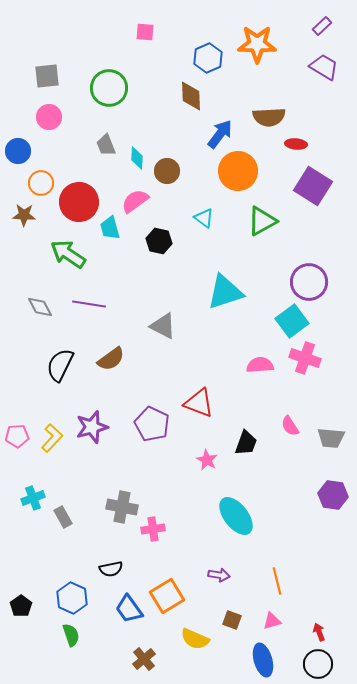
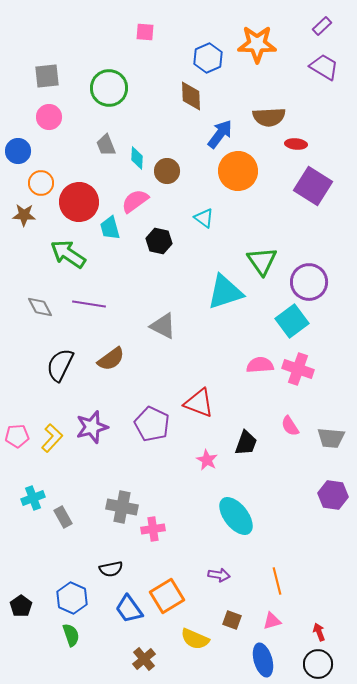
green triangle at (262, 221): moved 40 px down; rotated 36 degrees counterclockwise
pink cross at (305, 358): moved 7 px left, 11 px down
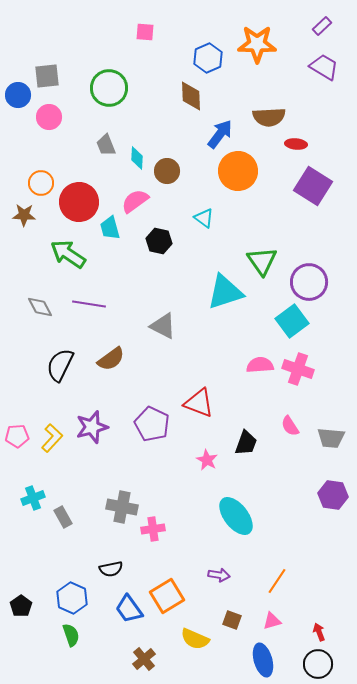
blue circle at (18, 151): moved 56 px up
orange line at (277, 581): rotated 48 degrees clockwise
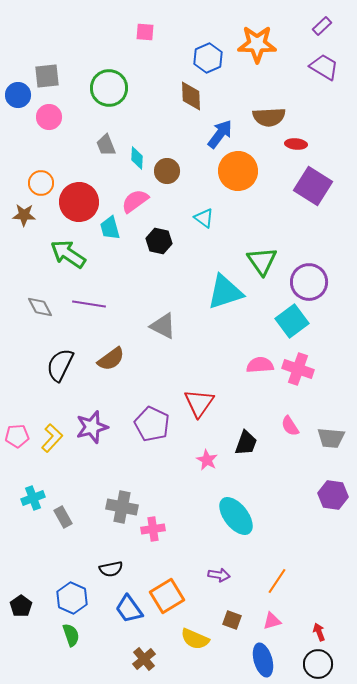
red triangle at (199, 403): rotated 44 degrees clockwise
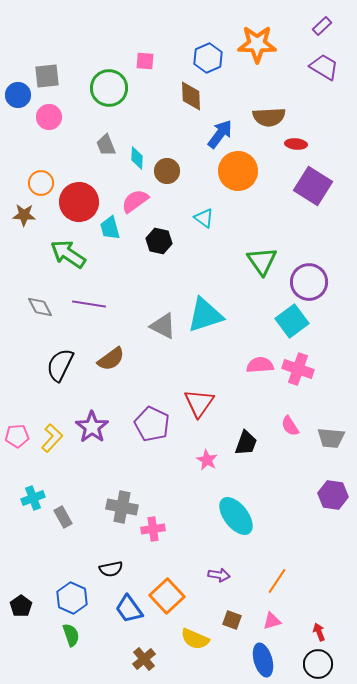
pink square at (145, 32): moved 29 px down
cyan triangle at (225, 292): moved 20 px left, 23 px down
purple star at (92, 427): rotated 20 degrees counterclockwise
orange square at (167, 596): rotated 12 degrees counterclockwise
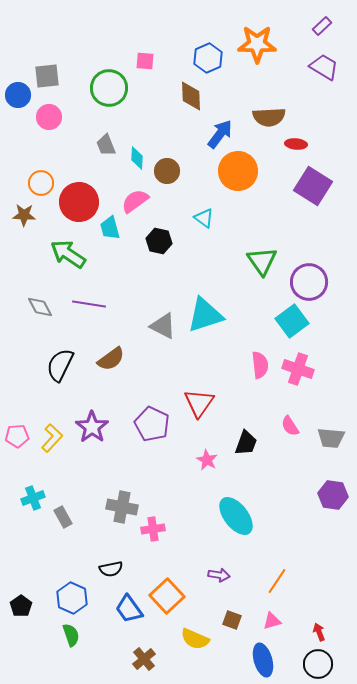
pink semicircle at (260, 365): rotated 88 degrees clockwise
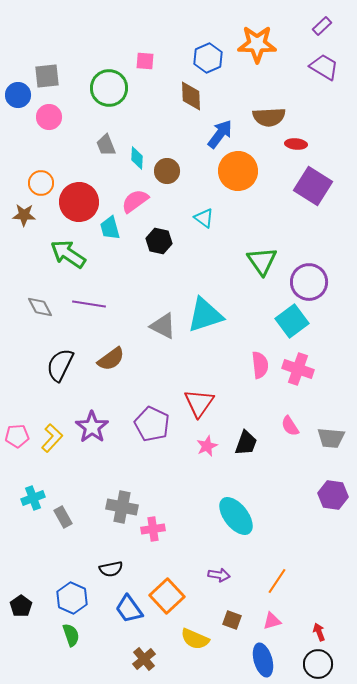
pink star at (207, 460): moved 14 px up; rotated 20 degrees clockwise
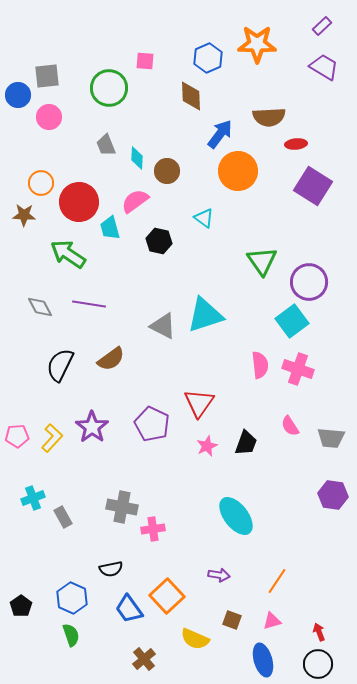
red ellipse at (296, 144): rotated 10 degrees counterclockwise
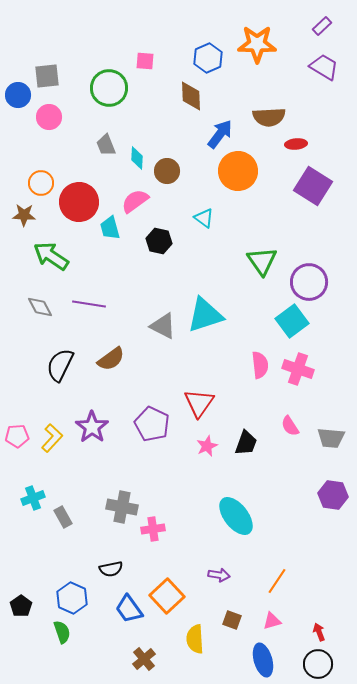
green arrow at (68, 254): moved 17 px left, 2 px down
green semicircle at (71, 635): moved 9 px left, 3 px up
yellow semicircle at (195, 639): rotated 64 degrees clockwise
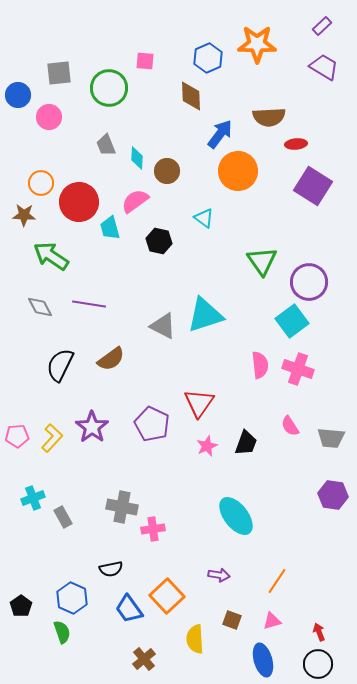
gray square at (47, 76): moved 12 px right, 3 px up
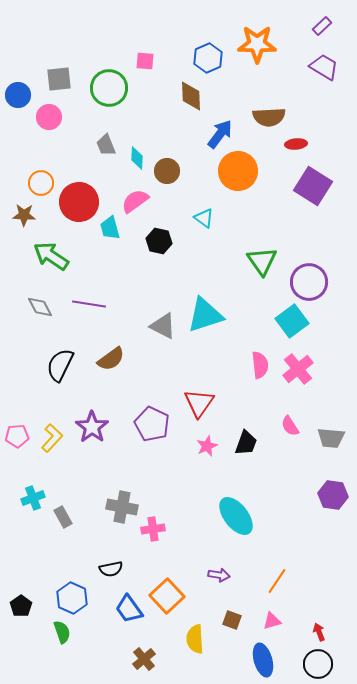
gray square at (59, 73): moved 6 px down
pink cross at (298, 369): rotated 32 degrees clockwise
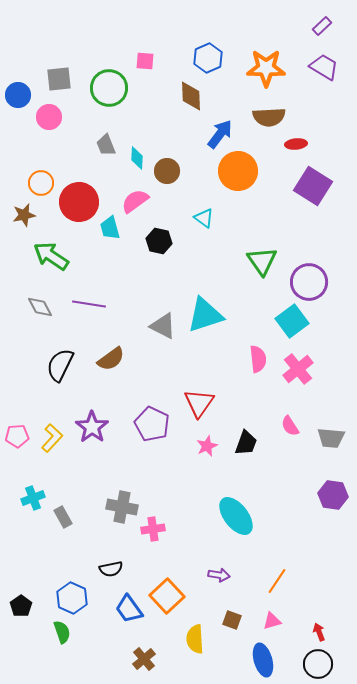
orange star at (257, 44): moved 9 px right, 24 px down
brown star at (24, 215): rotated 15 degrees counterclockwise
pink semicircle at (260, 365): moved 2 px left, 6 px up
